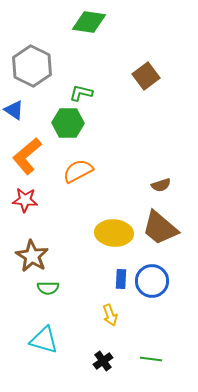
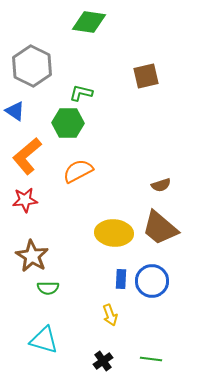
brown square: rotated 24 degrees clockwise
blue triangle: moved 1 px right, 1 px down
red star: rotated 10 degrees counterclockwise
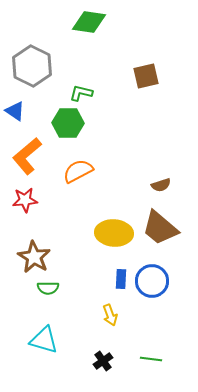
brown star: moved 2 px right, 1 px down
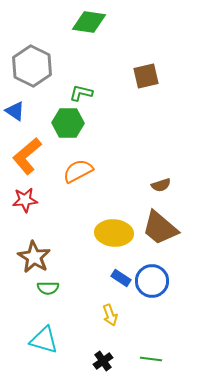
blue rectangle: moved 1 px up; rotated 60 degrees counterclockwise
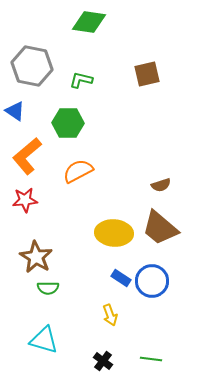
gray hexagon: rotated 15 degrees counterclockwise
brown square: moved 1 px right, 2 px up
green L-shape: moved 13 px up
brown star: moved 2 px right
black cross: rotated 18 degrees counterclockwise
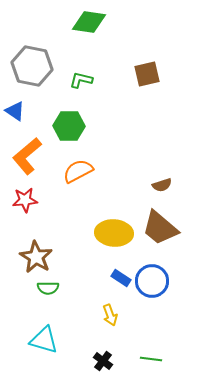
green hexagon: moved 1 px right, 3 px down
brown semicircle: moved 1 px right
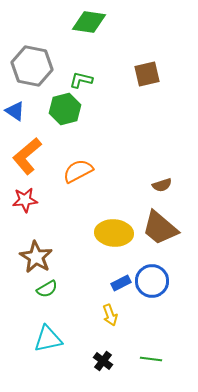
green hexagon: moved 4 px left, 17 px up; rotated 16 degrees counterclockwise
blue rectangle: moved 5 px down; rotated 60 degrees counterclockwise
green semicircle: moved 1 px left, 1 px down; rotated 30 degrees counterclockwise
cyan triangle: moved 4 px right, 1 px up; rotated 28 degrees counterclockwise
